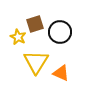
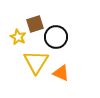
black circle: moved 4 px left, 5 px down
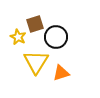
orange triangle: rotated 42 degrees counterclockwise
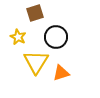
brown square: moved 11 px up
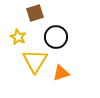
yellow triangle: moved 1 px left, 1 px up
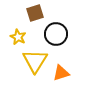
black circle: moved 3 px up
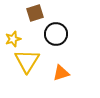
yellow star: moved 5 px left, 2 px down; rotated 28 degrees clockwise
yellow triangle: moved 8 px left
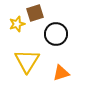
yellow star: moved 4 px right, 15 px up
